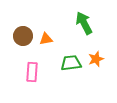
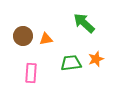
green arrow: rotated 20 degrees counterclockwise
pink rectangle: moved 1 px left, 1 px down
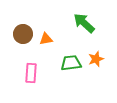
brown circle: moved 2 px up
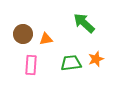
pink rectangle: moved 8 px up
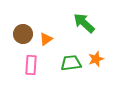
orange triangle: rotated 24 degrees counterclockwise
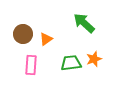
orange star: moved 2 px left
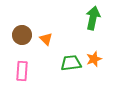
green arrow: moved 9 px right, 5 px up; rotated 60 degrees clockwise
brown circle: moved 1 px left, 1 px down
orange triangle: rotated 40 degrees counterclockwise
pink rectangle: moved 9 px left, 6 px down
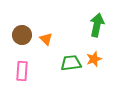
green arrow: moved 4 px right, 7 px down
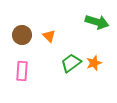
green arrow: moved 3 px up; rotated 95 degrees clockwise
orange triangle: moved 3 px right, 3 px up
orange star: moved 4 px down
green trapezoid: rotated 30 degrees counterclockwise
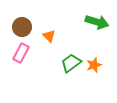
brown circle: moved 8 px up
orange star: moved 2 px down
pink rectangle: moved 1 px left, 18 px up; rotated 24 degrees clockwise
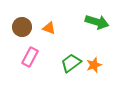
orange triangle: moved 8 px up; rotated 24 degrees counterclockwise
pink rectangle: moved 9 px right, 4 px down
